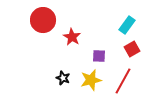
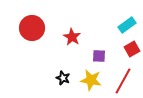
red circle: moved 11 px left, 8 px down
cyan rectangle: rotated 18 degrees clockwise
yellow star: rotated 25 degrees clockwise
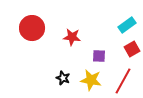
red star: rotated 24 degrees counterclockwise
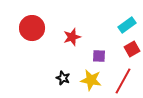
red star: rotated 24 degrees counterclockwise
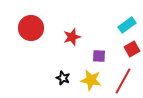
red circle: moved 1 px left
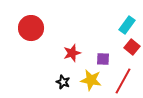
cyan rectangle: rotated 18 degrees counterclockwise
red star: moved 16 px down
red square: moved 2 px up; rotated 21 degrees counterclockwise
purple square: moved 4 px right, 3 px down
black star: moved 4 px down
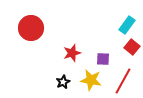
black star: rotated 24 degrees clockwise
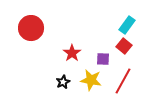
red square: moved 8 px left, 1 px up
red star: rotated 18 degrees counterclockwise
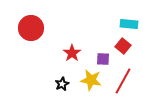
cyan rectangle: moved 2 px right, 1 px up; rotated 60 degrees clockwise
red square: moved 1 px left
black star: moved 1 px left, 2 px down
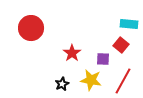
red square: moved 2 px left, 1 px up
